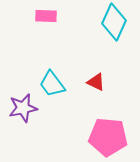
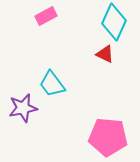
pink rectangle: rotated 30 degrees counterclockwise
red triangle: moved 9 px right, 28 px up
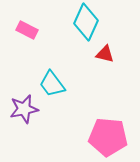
pink rectangle: moved 19 px left, 14 px down; rotated 55 degrees clockwise
cyan diamond: moved 28 px left
red triangle: rotated 12 degrees counterclockwise
purple star: moved 1 px right, 1 px down
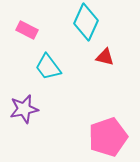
red triangle: moved 3 px down
cyan trapezoid: moved 4 px left, 17 px up
pink pentagon: rotated 24 degrees counterclockwise
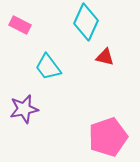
pink rectangle: moved 7 px left, 5 px up
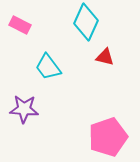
purple star: rotated 16 degrees clockwise
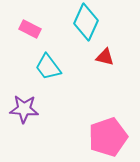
pink rectangle: moved 10 px right, 4 px down
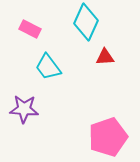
red triangle: rotated 18 degrees counterclockwise
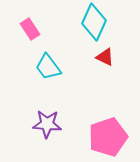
cyan diamond: moved 8 px right
pink rectangle: rotated 30 degrees clockwise
red triangle: rotated 30 degrees clockwise
purple star: moved 23 px right, 15 px down
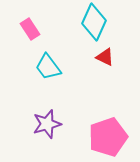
purple star: rotated 20 degrees counterclockwise
